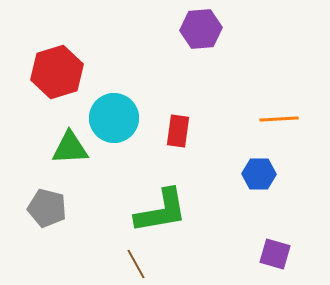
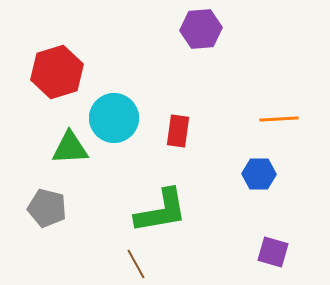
purple square: moved 2 px left, 2 px up
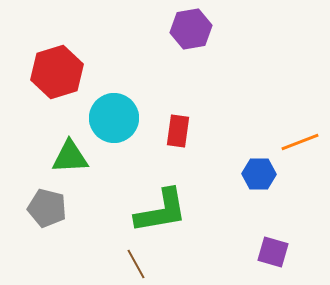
purple hexagon: moved 10 px left; rotated 6 degrees counterclockwise
orange line: moved 21 px right, 23 px down; rotated 18 degrees counterclockwise
green triangle: moved 9 px down
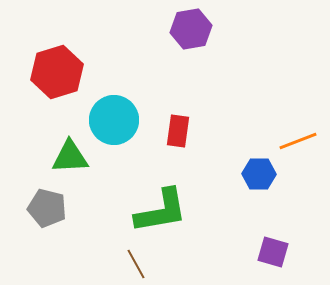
cyan circle: moved 2 px down
orange line: moved 2 px left, 1 px up
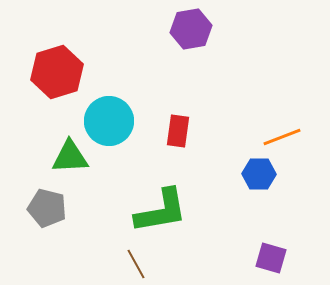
cyan circle: moved 5 px left, 1 px down
orange line: moved 16 px left, 4 px up
purple square: moved 2 px left, 6 px down
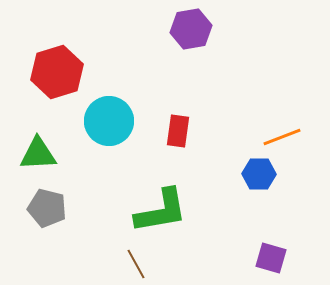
green triangle: moved 32 px left, 3 px up
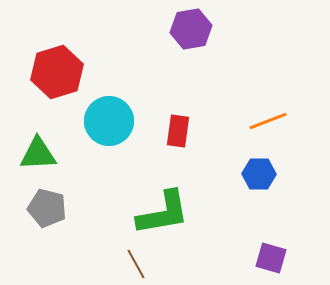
orange line: moved 14 px left, 16 px up
green L-shape: moved 2 px right, 2 px down
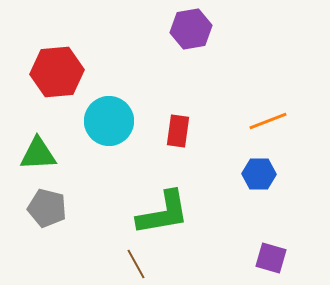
red hexagon: rotated 12 degrees clockwise
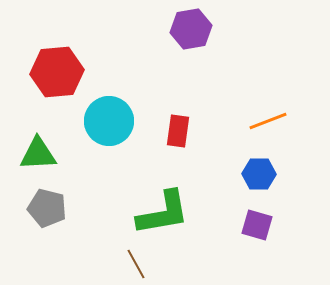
purple square: moved 14 px left, 33 px up
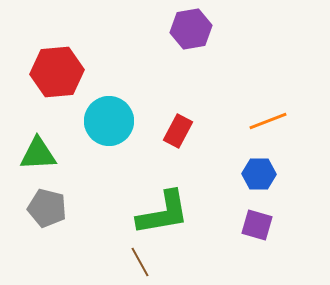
red rectangle: rotated 20 degrees clockwise
brown line: moved 4 px right, 2 px up
